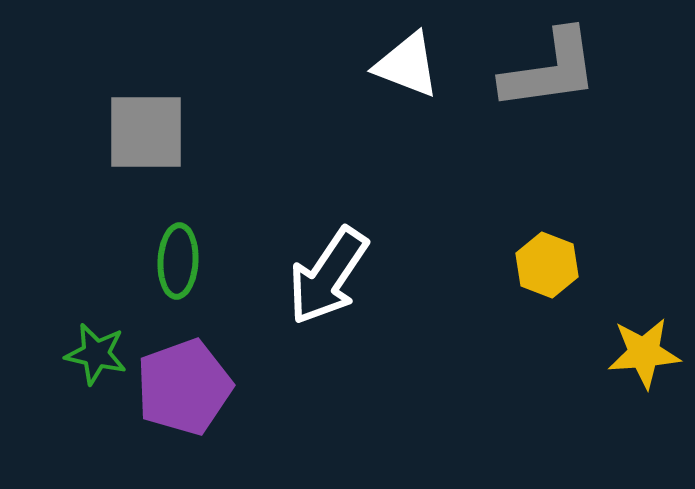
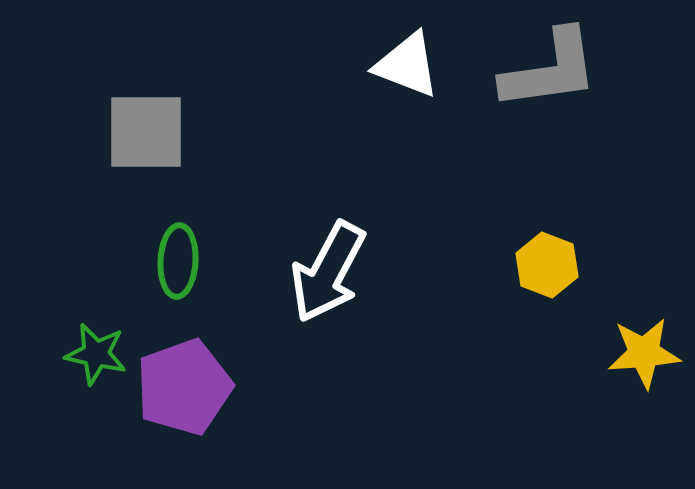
white arrow: moved 4 px up; rotated 6 degrees counterclockwise
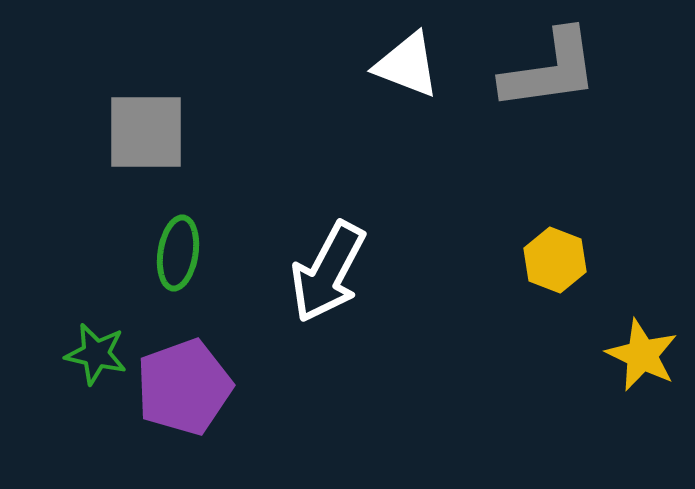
green ellipse: moved 8 px up; rotated 6 degrees clockwise
yellow hexagon: moved 8 px right, 5 px up
yellow star: moved 2 px left, 2 px down; rotated 30 degrees clockwise
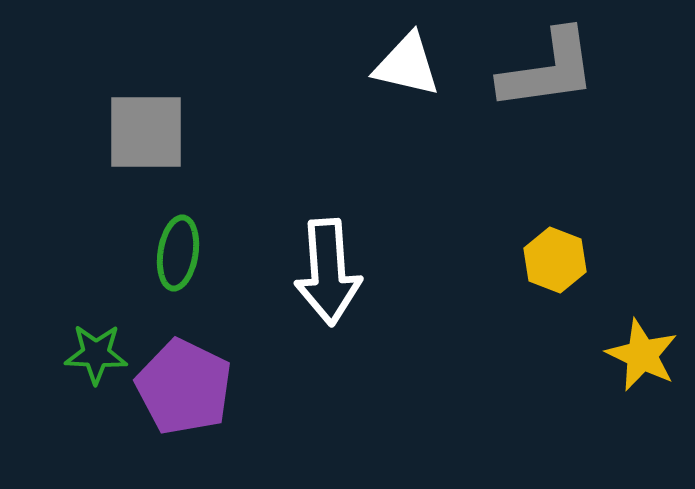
white triangle: rotated 8 degrees counterclockwise
gray L-shape: moved 2 px left
white arrow: rotated 32 degrees counterclockwise
green star: rotated 10 degrees counterclockwise
purple pentagon: rotated 26 degrees counterclockwise
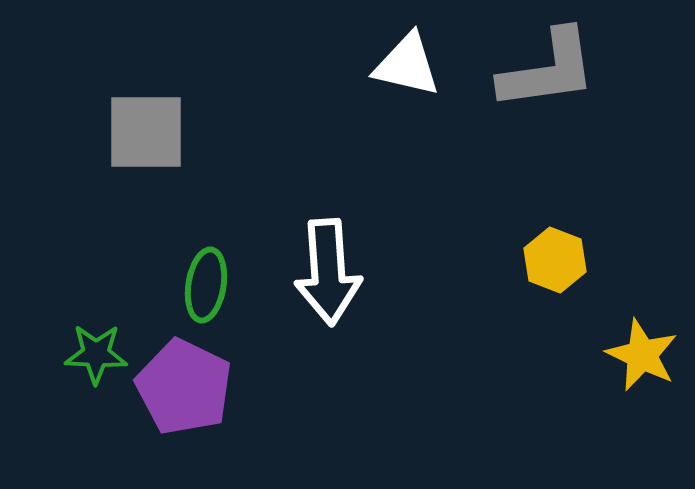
green ellipse: moved 28 px right, 32 px down
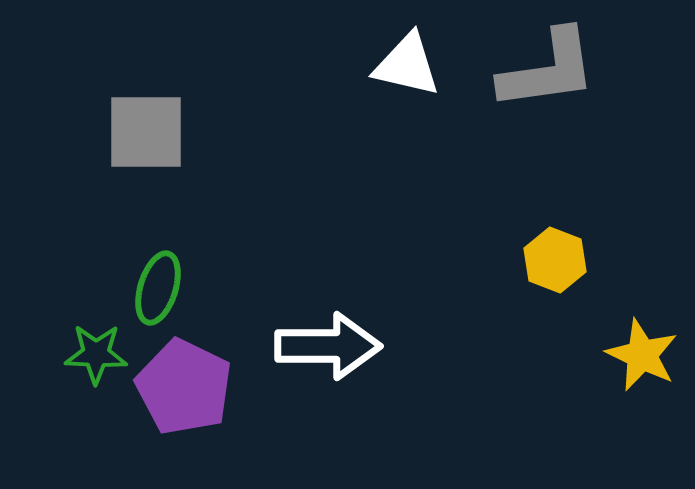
white arrow: moved 74 px down; rotated 86 degrees counterclockwise
green ellipse: moved 48 px left, 3 px down; rotated 8 degrees clockwise
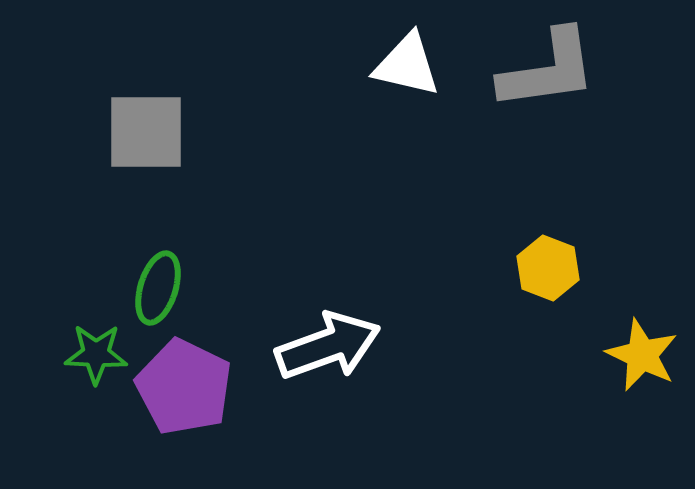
yellow hexagon: moved 7 px left, 8 px down
white arrow: rotated 20 degrees counterclockwise
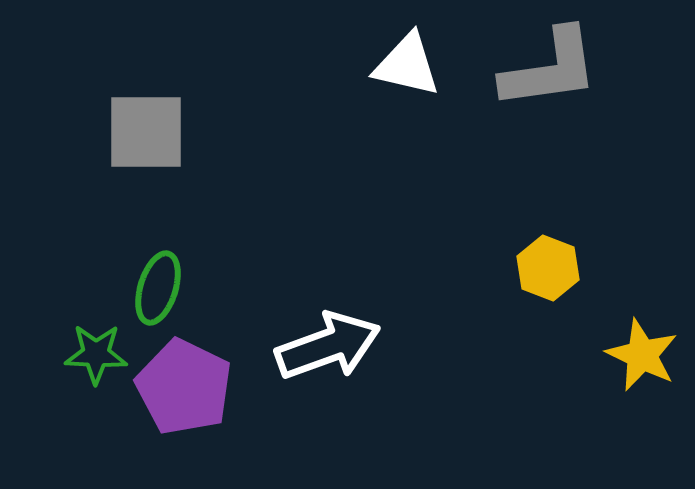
gray L-shape: moved 2 px right, 1 px up
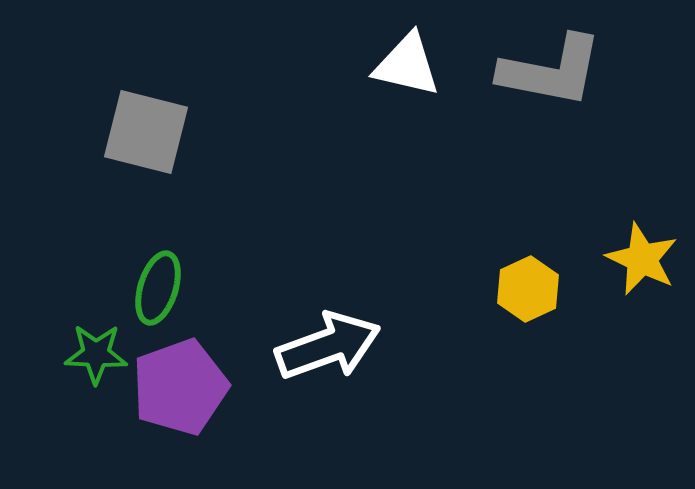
gray L-shape: moved 1 px right, 2 px down; rotated 19 degrees clockwise
gray square: rotated 14 degrees clockwise
yellow hexagon: moved 20 px left, 21 px down; rotated 14 degrees clockwise
yellow star: moved 96 px up
purple pentagon: moved 4 px left; rotated 26 degrees clockwise
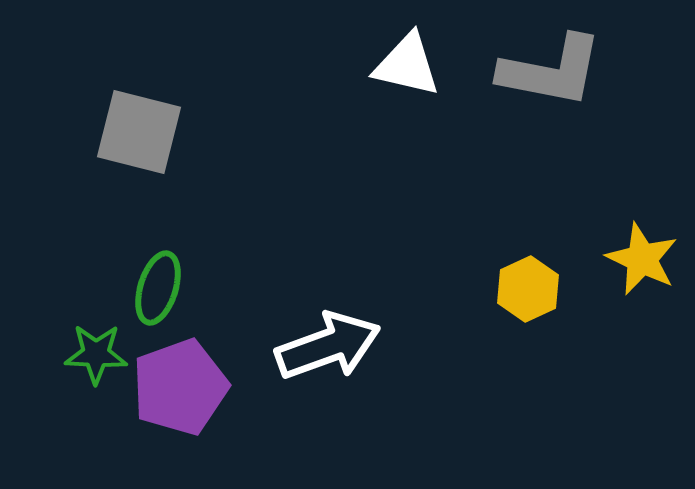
gray square: moved 7 px left
